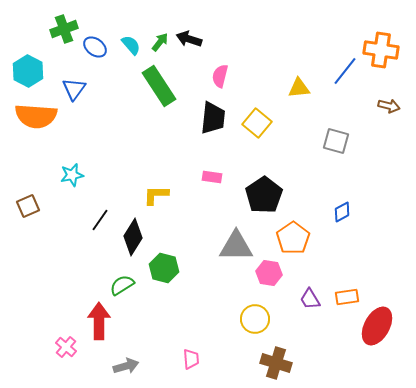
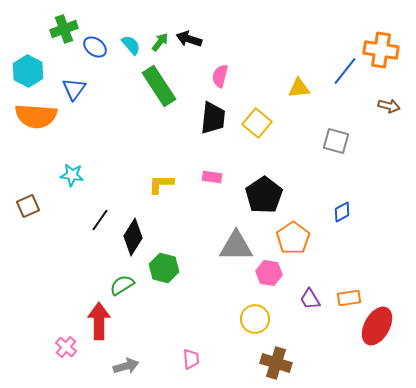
cyan star: rotated 20 degrees clockwise
yellow L-shape: moved 5 px right, 11 px up
orange rectangle: moved 2 px right, 1 px down
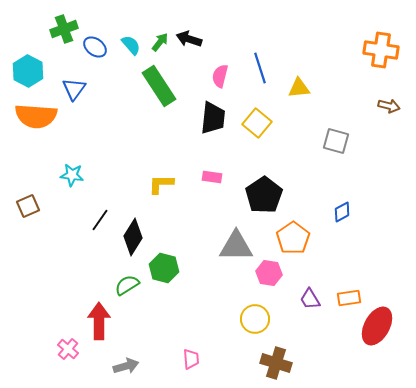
blue line: moved 85 px left, 3 px up; rotated 56 degrees counterclockwise
green semicircle: moved 5 px right
pink cross: moved 2 px right, 2 px down
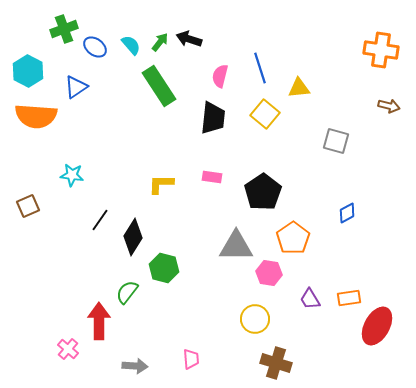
blue triangle: moved 2 px right, 2 px up; rotated 20 degrees clockwise
yellow square: moved 8 px right, 9 px up
black pentagon: moved 1 px left, 3 px up
blue diamond: moved 5 px right, 1 px down
green semicircle: moved 7 px down; rotated 20 degrees counterclockwise
gray arrow: moved 9 px right; rotated 20 degrees clockwise
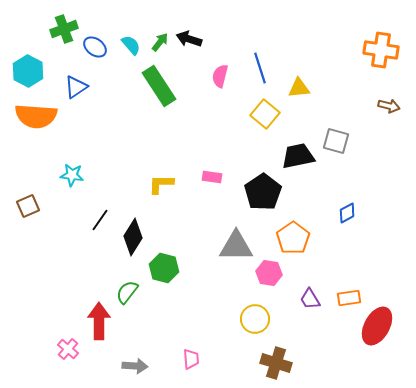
black trapezoid: moved 85 px right, 38 px down; rotated 108 degrees counterclockwise
